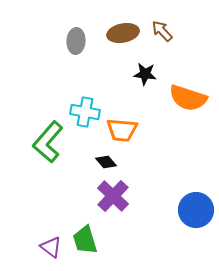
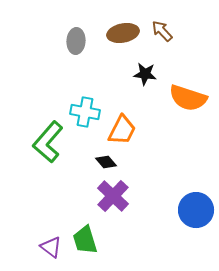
orange trapezoid: rotated 68 degrees counterclockwise
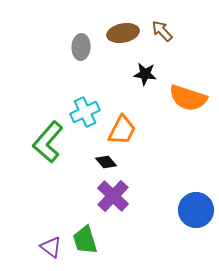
gray ellipse: moved 5 px right, 6 px down
cyan cross: rotated 36 degrees counterclockwise
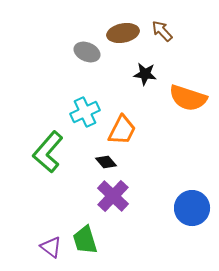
gray ellipse: moved 6 px right, 5 px down; rotated 70 degrees counterclockwise
green L-shape: moved 10 px down
blue circle: moved 4 px left, 2 px up
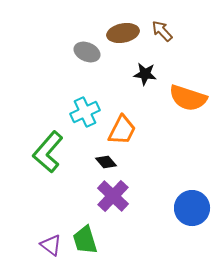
purple triangle: moved 2 px up
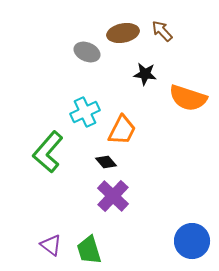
blue circle: moved 33 px down
green trapezoid: moved 4 px right, 10 px down
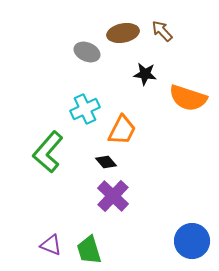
cyan cross: moved 3 px up
purple triangle: rotated 15 degrees counterclockwise
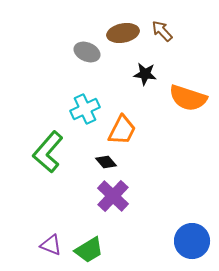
green trapezoid: rotated 104 degrees counterclockwise
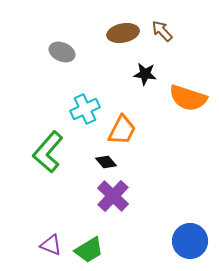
gray ellipse: moved 25 px left
blue circle: moved 2 px left
